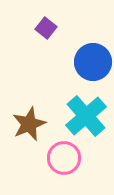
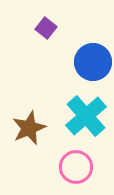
brown star: moved 4 px down
pink circle: moved 12 px right, 9 px down
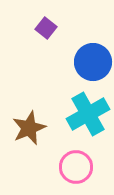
cyan cross: moved 2 px right, 2 px up; rotated 12 degrees clockwise
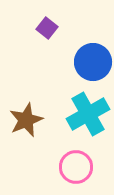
purple square: moved 1 px right
brown star: moved 3 px left, 8 px up
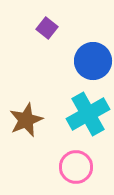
blue circle: moved 1 px up
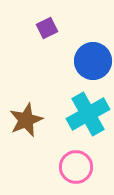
purple square: rotated 25 degrees clockwise
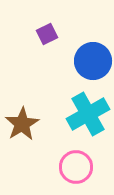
purple square: moved 6 px down
brown star: moved 4 px left, 4 px down; rotated 8 degrees counterclockwise
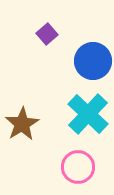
purple square: rotated 15 degrees counterclockwise
cyan cross: rotated 18 degrees counterclockwise
pink circle: moved 2 px right
